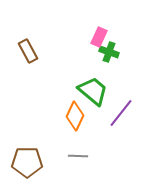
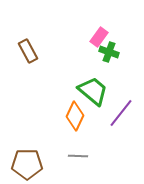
pink rectangle: rotated 12 degrees clockwise
brown pentagon: moved 2 px down
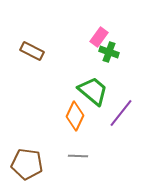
brown rectangle: moved 4 px right; rotated 35 degrees counterclockwise
brown pentagon: rotated 8 degrees clockwise
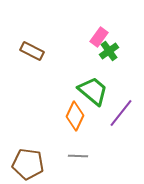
green cross: moved 1 px up; rotated 36 degrees clockwise
brown pentagon: moved 1 px right
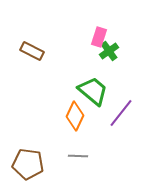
pink rectangle: rotated 18 degrees counterclockwise
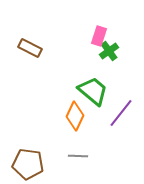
pink rectangle: moved 1 px up
brown rectangle: moved 2 px left, 3 px up
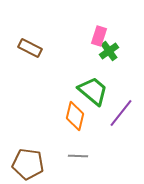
orange diamond: rotated 12 degrees counterclockwise
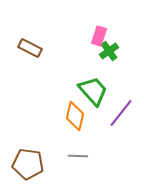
green trapezoid: rotated 8 degrees clockwise
